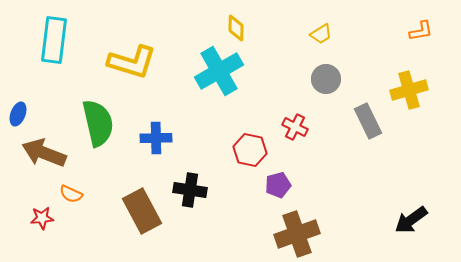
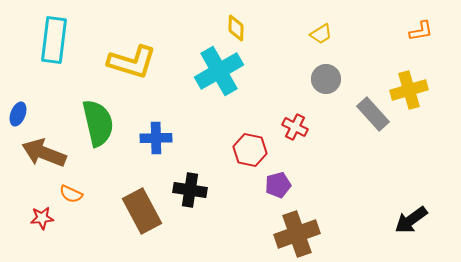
gray rectangle: moved 5 px right, 7 px up; rotated 16 degrees counterclockwise
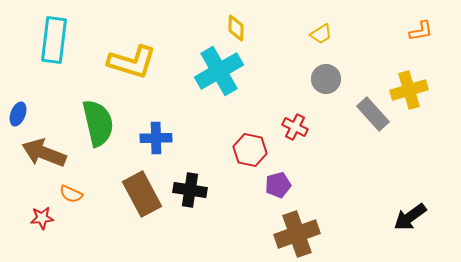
brown rectangle: moved 17 px up
black arrow: moved 1 px left, 3 px up
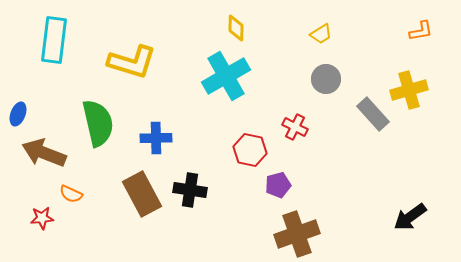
cyan cross: moved 7 px right, 5 px down
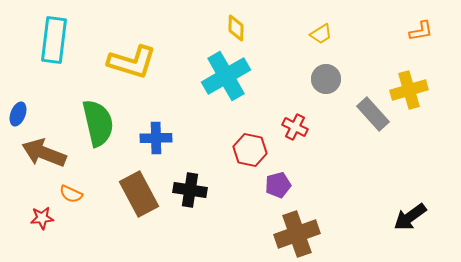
brown rectangle: moved 3 px left
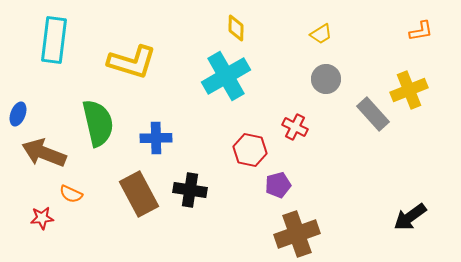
yellow cross: rotated 6 degrees counterclockwise
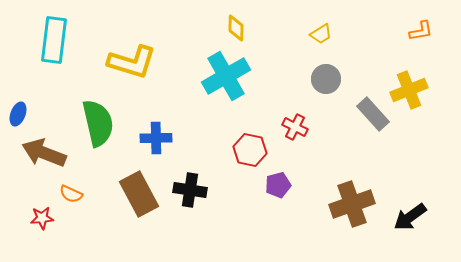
brown cross: moved 55 px right, 30 px up
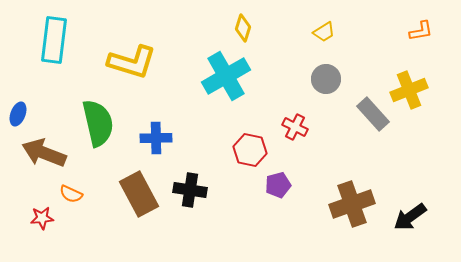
yellow diamond: moved 7 px right; rotated 16 degrees clockwise
yellow trapezoid: moved 3 px right, 2 px up
